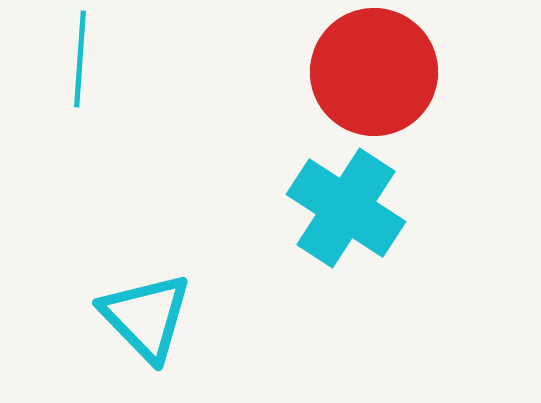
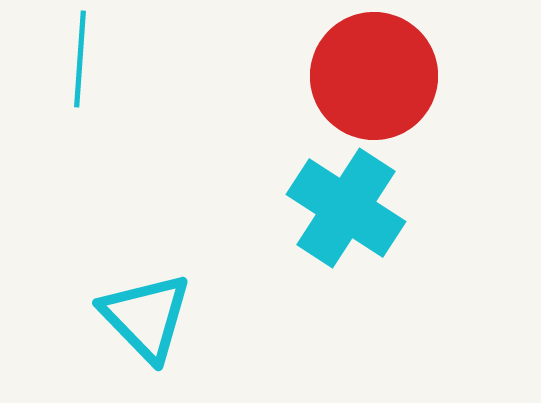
red circle: moved 4 px down
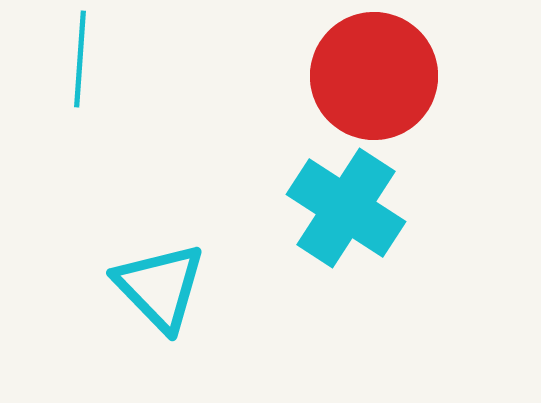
cyan triangle: moved 14 px right, 30 px up
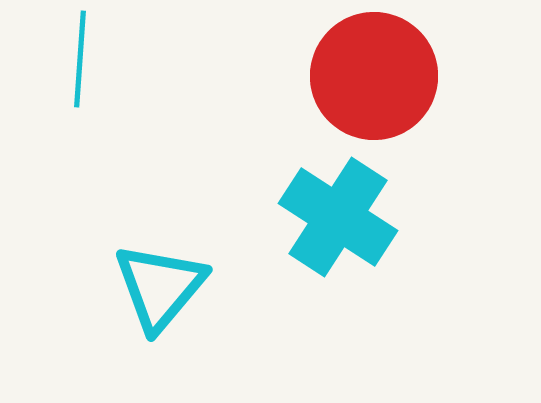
cyan cross: moved 8 px left, 9 px down
cyan triangle: rotated 24 degrees clockwise
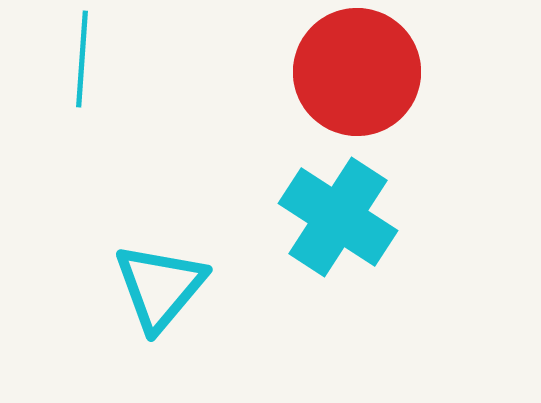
cyan line: moved 2 px right
red circle: moved 17 px left, 4 px up
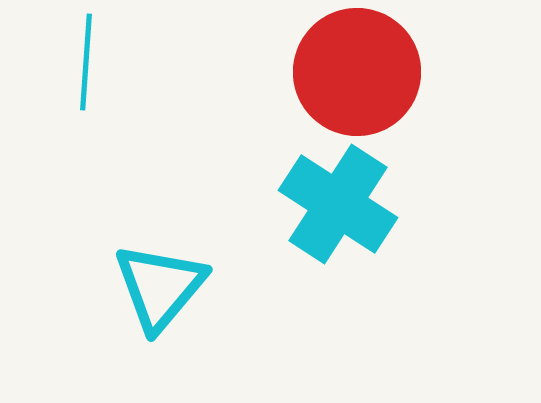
cyan line: moved 4 px right, 3 px down
cyan cross: moved 13 px up
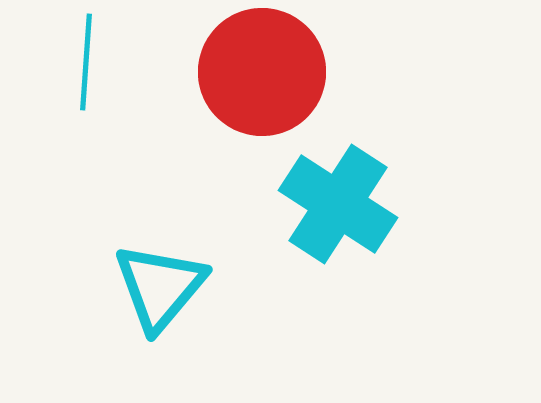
red circle: moved 95 px left
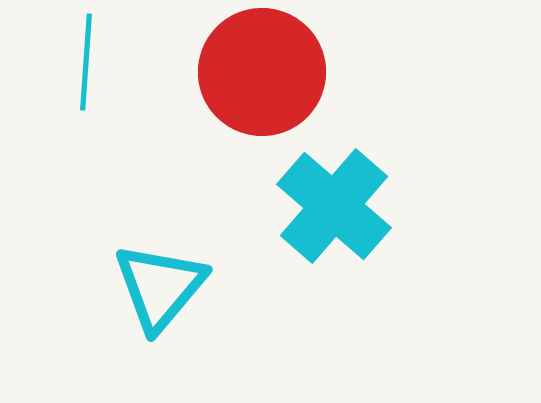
cyan cross: moved 4 px left, 2 px down; rotated 8 degrees clockwise
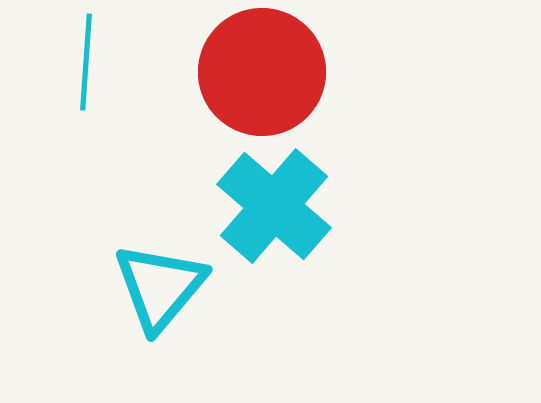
cyan cross: moved 60 px left
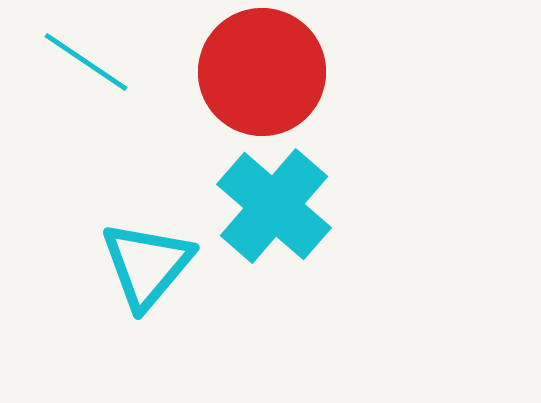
cyan line: rotated 60 degrees counterclockwise
cyan triangle: moved 13 px left, 22 px up
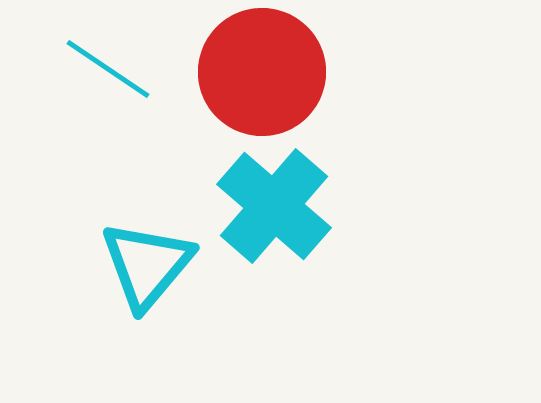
cyan line: moved 22 px right, 7 px down
